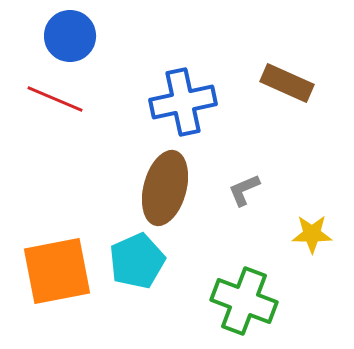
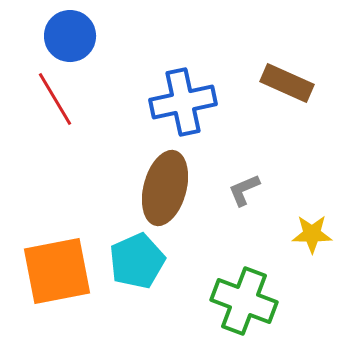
red line: rotated 36 degrees clockwise
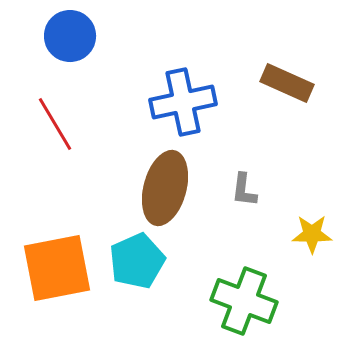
red line: moved 25 px down
gray L-shape: rotated 60 degrees counterclockwise
orange square: moved 3 px up
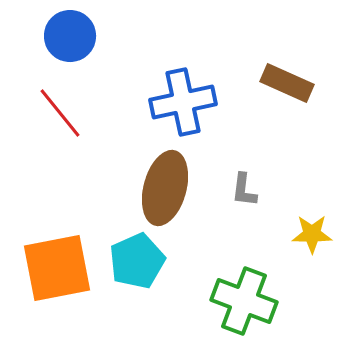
red line: moved 5 px right, 11 px up; rotated 8 degrees counterclockwise
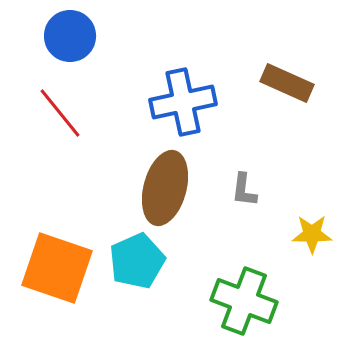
orange square: rotated 30 degrees clockwise
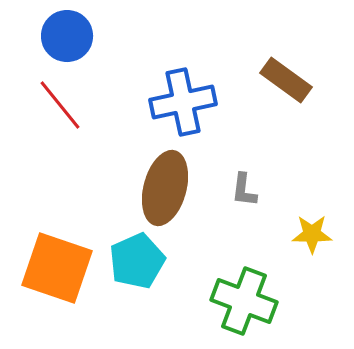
blue circle: moved 3 px left
brown rectangle: moved 1 px left, 3 px up; rotated 12 degrees clockwise
red line: moved 8 px up
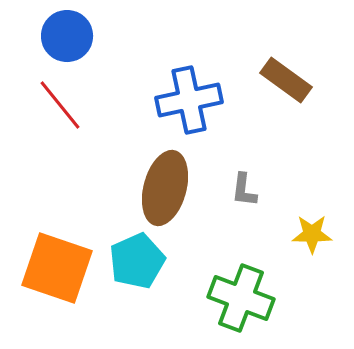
blue cross: moved 6 px right, 2 px up
green cross: moved 3 px left, 3 px up
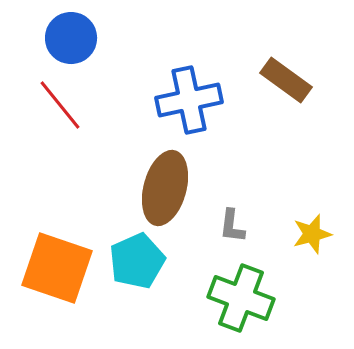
blue circle: moved 4 px right, 2 px down
gray L-shape: moved 12 px left, 36 px down
yellow star: rotated 15 degrees counterclockwise
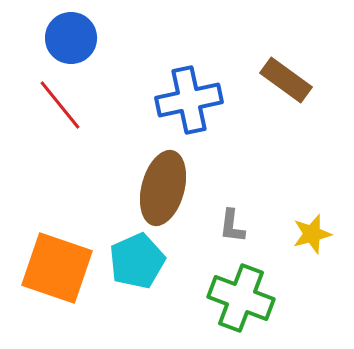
brown ellipse: moved 2 px left
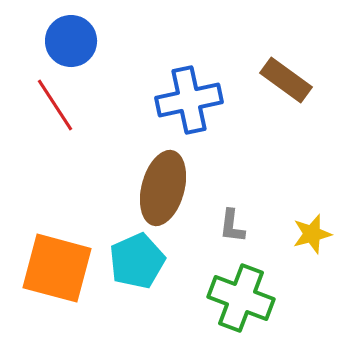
blue circle: moved 3 px down
red line: moved 5 px left; rotated 6 degrees clockwise
orange square: rotated 4 degrees counterclockwise
